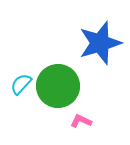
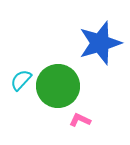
cyan semicircle: moved 4 px up
pink L-shape: moved 1 px left, 1 px up
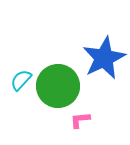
blue star: moved 4 px right, 15 px down; rotated 9 degrees counterclockwise
pink L-shape: rotated 30 degrees counterclockwise
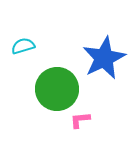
cyan semicircle: moved 2 px right, 34 px up; rotated 30 degrees clockwise
green circle: moved 1 px left, 3 px down
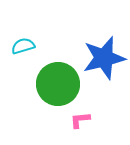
blue star: rotated 12 degrees clockwise
green circle: moved 1 px right, 5 px up
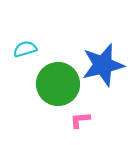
cyan semicircle: moved 2 px right, 3 px down
blue star: moved 1 px left, 7 px down
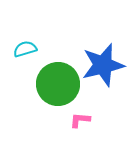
pink L-shape: rotated 10 degrees clockwise
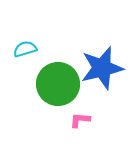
blue star: moved 1 px left, 3 px down
